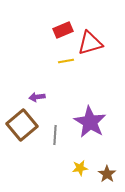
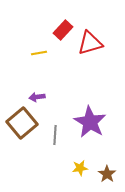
red rectangle: rotated 24 degrees counterclockwise
yellow line: moved 27 px left, 8 px up
brown square: moved 2 px up
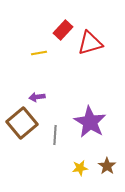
brown star: moved 8 px up
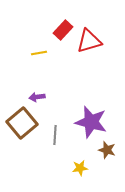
red triangle: moved 1 px left, 2 px up
purple star: moved 1 px right; rotated 16 degrees counterclockwise
brown star: moved 16 px up; rotated 18 degrees counterclockwise
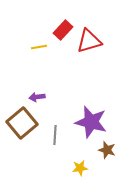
yellow line: moved 6 px up
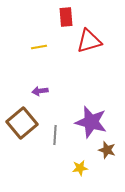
red rectangle: moved 3 px right, 13 px up; rotated 48 degrees counterclockwise
purple arrow: moved 3 px right, 6 px up
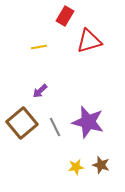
red rectangle: moved 1 px left, 1 px up; rotated 36 degrees clockwise
purple arrow: rotated 35 degrees counterclockwise
purple star: moved 3 px left
gray line: moved 8 px up; rotated 30 degrees counterclockwise
brown star: moved 6 px left, 15 px down
yellow star: moved 4 px left, 1 px up
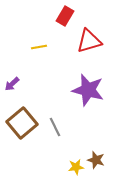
purple arrow: moved 28 px left, 7 px up
purple star: moved 32 px up
brown star: moved 5 px left, 5 px up
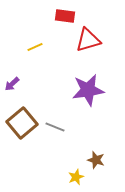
red rectangle: rotated 66 degrees clockwise
red triangle: moved 1 px left, 1 px up
yellow line: moved 4 px left; rotated 14 degrees counterclockwise
purple star: rotated 24 degrees counterclockwise
gray line: rotated 42 degrees counterclockwise
yellow star: moved 10 px down; rotated 14 degrees counterclockwise
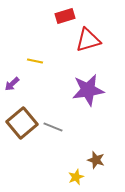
red rectangle: rotated 24 degrees counterclockwise
yellow line: moved 14 px down; rotated 35 degrees clockwise
gray line: moved 2 px left
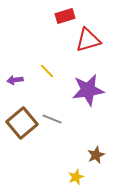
yellow line: moved 12 px right, 10 px down; rotated 35 degrees clockwise
purple arrow: moved 3 px right, 4 px up; rotated 35 degrees clockwise
gray line: moved 1 px left, 8 px up
brown star: moved 5 px up; rotated 30 degrees clockwise
